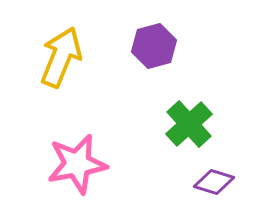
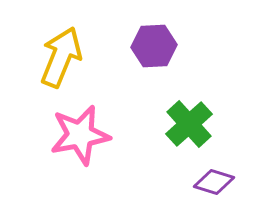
purple hexagon: rotated 12 degrees clockwise
pink star: moved 3 px right, 29 px up
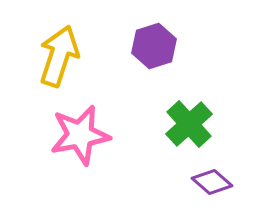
purple hexagon: rotated 15 degrees counterclockwise
yellow arrow: moved 2 px left, 1 px up; rotated 4 degrees counterclockwise
purple diamond: moved 2 px left; rotated 24 degrees clockwise
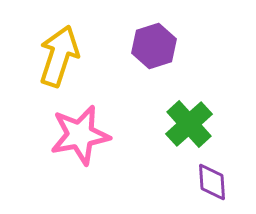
purple diamond: rotated 45 degrees clockwise
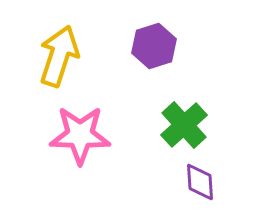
green cross: moved 5 px left, 1 px down
pink star: rotated 12 degrees clockwise
purple diamond: moved 12 px left
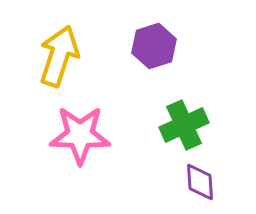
green cross: rotated 18 degrees clockwise
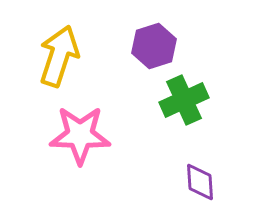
green cross: moved 25 px up
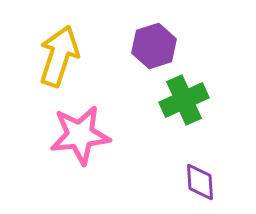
pink star: rotated 8 degrees counterclockwise
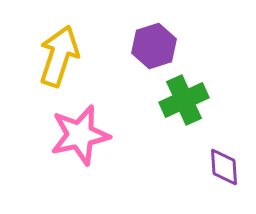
pink star: rotated 6 degrees counterclockwise
purple diamond: moved 24 px right, 15 px up
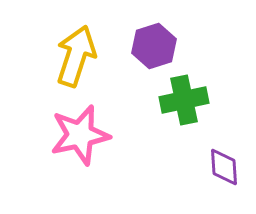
yellow arrow: moved 17 px right
green cross: rotated 12 degrees clockwise
